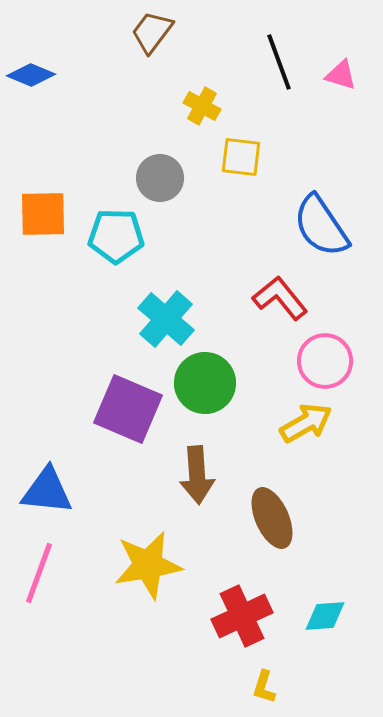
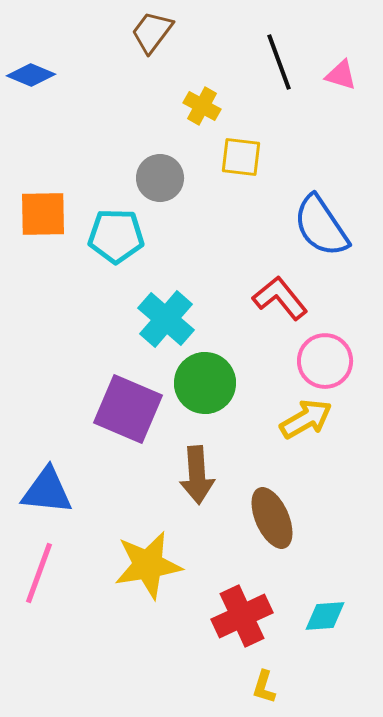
yellow arrow: moved 4 px up
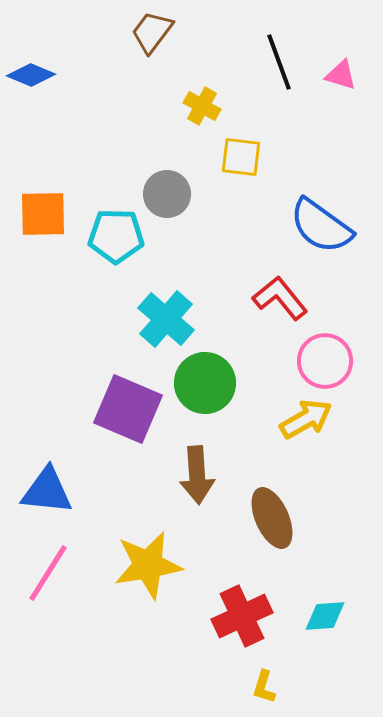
gray circle: moved 7 px right, 16 px down
blue semicircle: rotated 20 degrees counterclockwise
pink line: moved 9 px right; rotated 12 degrees clockwise
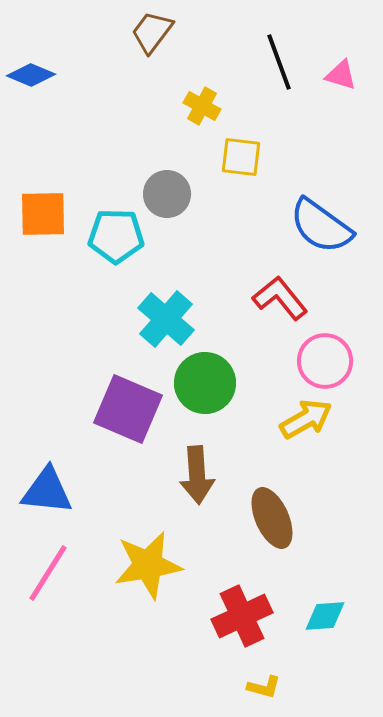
yellow L-shape: rotated 92 degrees counterclockwise
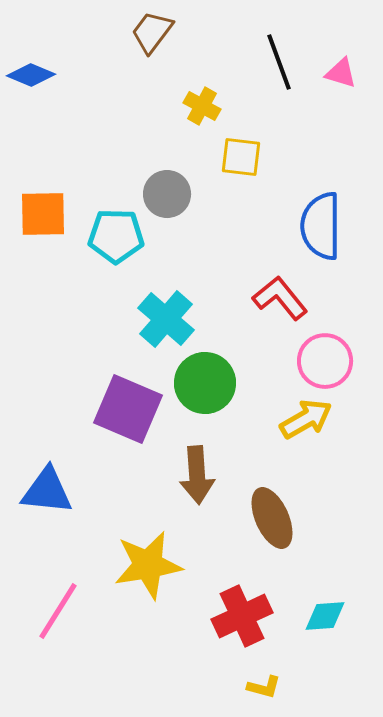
pink triangle: moved 2 px up
blue semicircle: rotated 54 degrees clockwise
pink line: moved 10 px right, 38 px down
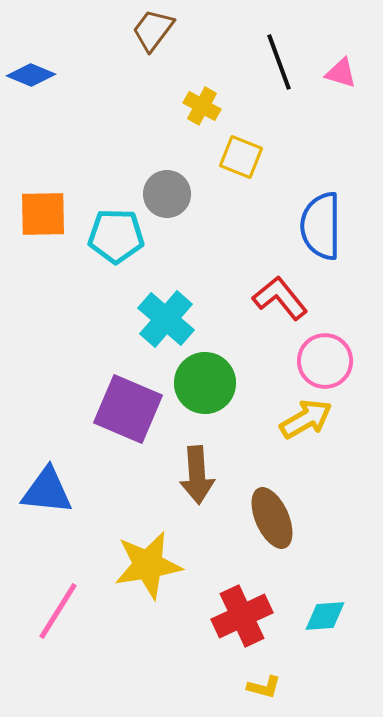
brown trapezoid: moved 1 px right, 2 px up
yellow square: rotated 15 degrees clockwise
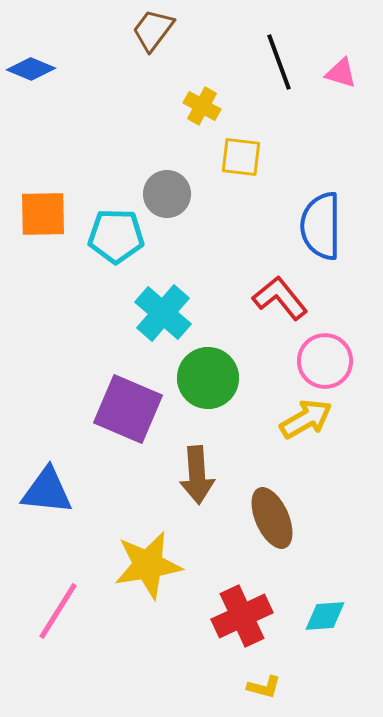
blue diamond: moved 6 px up
yellow square: rotated 15 degrees counterclockwise
cyan cross: moved 3 px left, 6 px up
green circle: moved 3 px right, 5 px up
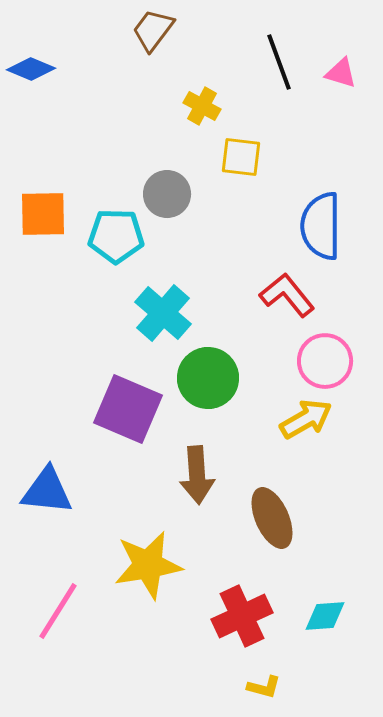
red L-shape: moved 7 px right, 3 px up
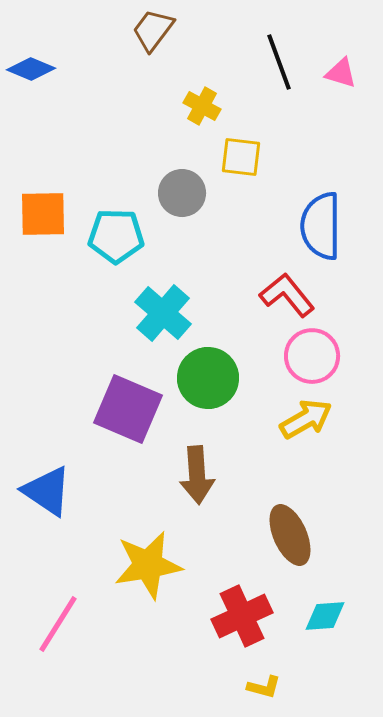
gray circle: moved 15 px right, 1 px up
pink circle: moved 13 px left, 5 px up
blue triangle: rotated 28 degrees clockwise
brown ellipse: moved 18 px right, 17 px down
pink line: moved 13 px down
